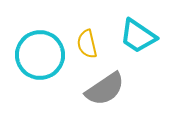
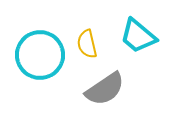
cyan trapezoid: rotated 6 degrees clockwise
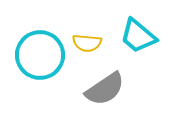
yellow semicircle: moved 1 px up; rotated 72 degrees counterclockwise
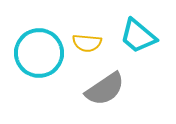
cyan circle: moved 1 px left, 2 px up
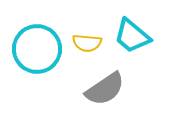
cyan trapezoid: moved 6 px left
cyan circle: moved 2 px left, 4 px up
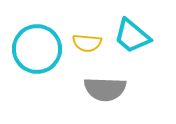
gray semicircle: rotated 36 degrees clockwise
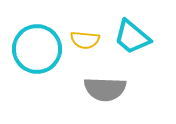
cyan trapezoid: moved 1 px down
yellow semicircle: moved 2 px left, 3 px up
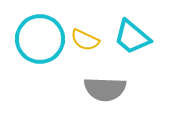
yellow semicircle: rotated 20 degrees clockwise
cyan circle: moved 3 px right, 10 px up
